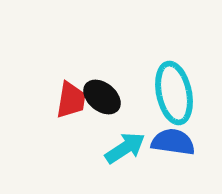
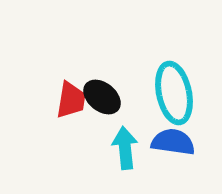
cyan arrow: rotated 63 degrees counterclockwise
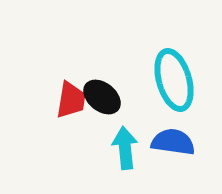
cyan ellipse: moved 13 px up; rotated 4 degrees counterclockwise
